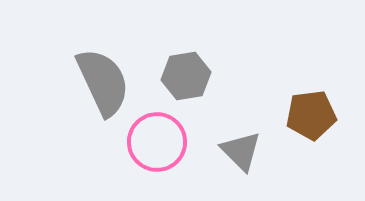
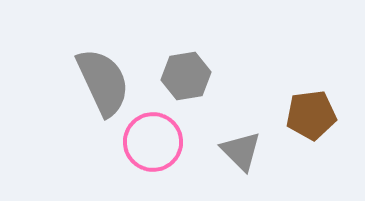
pink circle: moved 4 px left
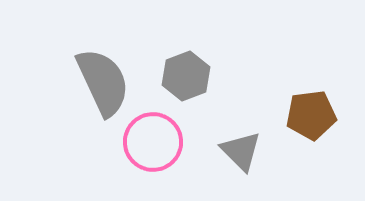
gray hexagon: rotated 12 degrees counterclockwise
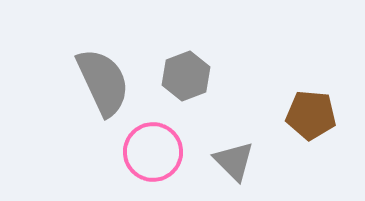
brown pentagon: rotated 12 degrees clockwise
pink circle: moved 10 px down
gray triangle: moved 7 px left, 10 px down
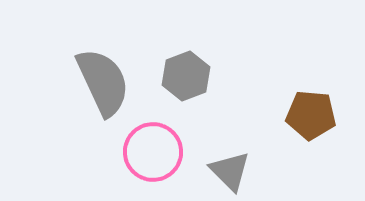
gray triangle: moved 4 px left, 10 px down
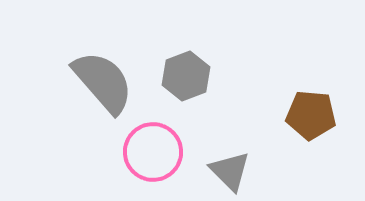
gray semicircle: rotated 16 degrees counterclockwise
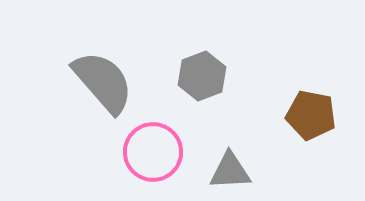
gray hexagon: moved 16 px right
brown pentagon: rotated 6 degrees clockwise
gray triangle: rotated 48 degrees counterclockwise
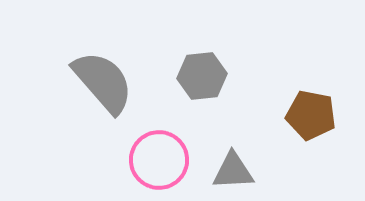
gray hexagon: rotated 15 degrees clockwise
pink circle: moved 6 px right, 8 px down
gray triangle: moved 3 px right
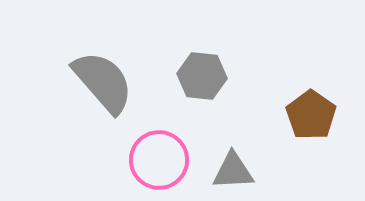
gray hexagon: rotated 12 degrees clockwise
brown pentagon: rotated 24 degrees clockwise
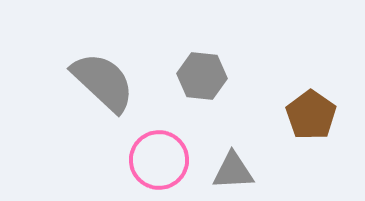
gray semicircle: rotated 6 degrees counterclockwise
